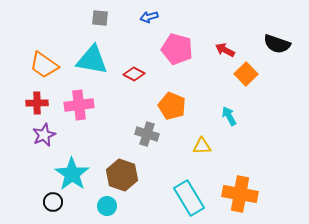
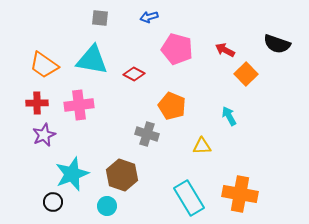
cyan star: rotated 16 degrees clockwise
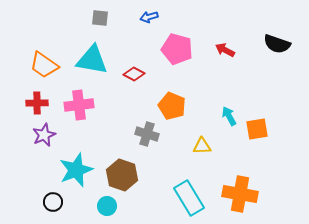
orange square: moved 11 px right, 55 px down; rotated 35 degrees clockwise
cyan star: moved 4 px right, 4 px up
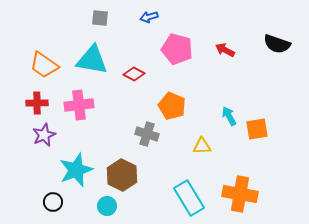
brown hexagon: rotated 8 degrees clockwise
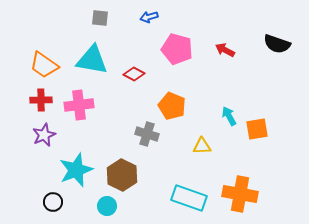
red cross: moved 4 px right, 3 px up
cyan rectangle: rotated 40 degrees counterclockwise
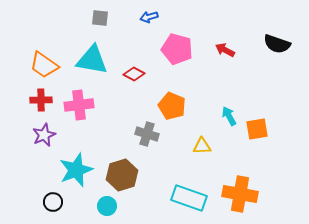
brown hexagon: rotated 16 degrees clockwise
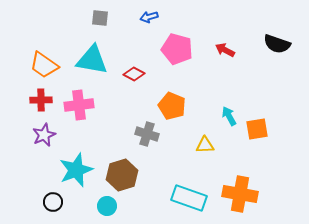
yellow triangle: moved 3 px right, 1 px up
